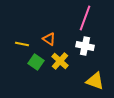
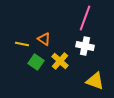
orange triangle: moved 5 px left
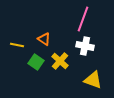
pink line: moved 2 px left, 1 px down
yellow line: moved 5 px left, 1 px down
yellow triangle: moved 2 px left, 1 px up
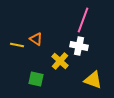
pink line: moved 1 px down
orange triangle: moved 8 px left
white cross: moved 6 px left
green square: moved 17 px down; rotated 21 degrees counterclockwise
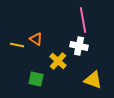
pink line: rotated 30 degrees counterclockwise
yellow cross: moved 2 px left
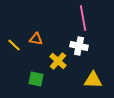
pink line: moved 2 px up
orange triangle: rotated 24 degrees counterclockwise
yellow line: moved 3 px left; rotated 32 degrees clockwise
yellow triangle: rotated 18 degrees counterclockwise
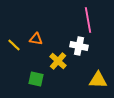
pink line: moved 5 px right, 2 px down
yellow triangle: moved 5 px right
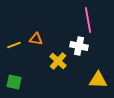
yellow line: rotated 64 degrees counterclockwise
green square: moved 22 px left, 3 px down
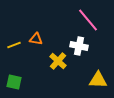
pink line: rotated 30 degrees counterclockwise
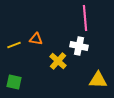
pink line: moved 3 px left, 2 px up; rotated 35 degrees clockwise
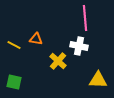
yellow line: rotated 48 degrees clockwise
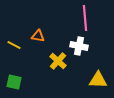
orange triangle: moved 2 px right, 3 px up
